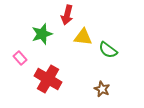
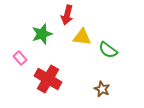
yellow triangle: moved 1 px left
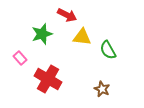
red arrow: rotated 78 degrees counterclockwise
green semicircle: rotated 24 degrees clockwise
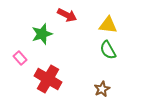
yellow triangle: moved 26 px right, 12 px up
brown star: rotated 21 degrees clockwise
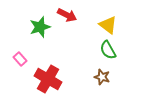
yellow triangle: rotated 30 degrees clockwise
green star: moved 2 px left, 7 px up
pink rectangle: moved 1 px down
brown star: moved 12 px up; rotated 28 degrees counterclockwise
